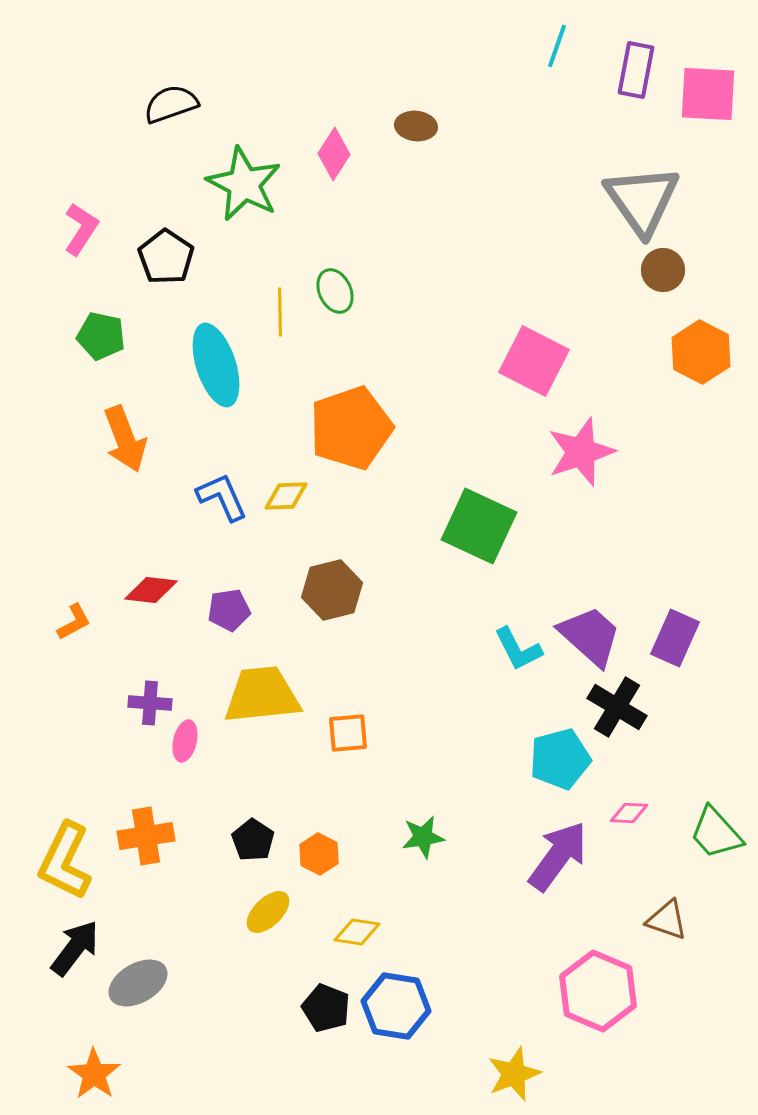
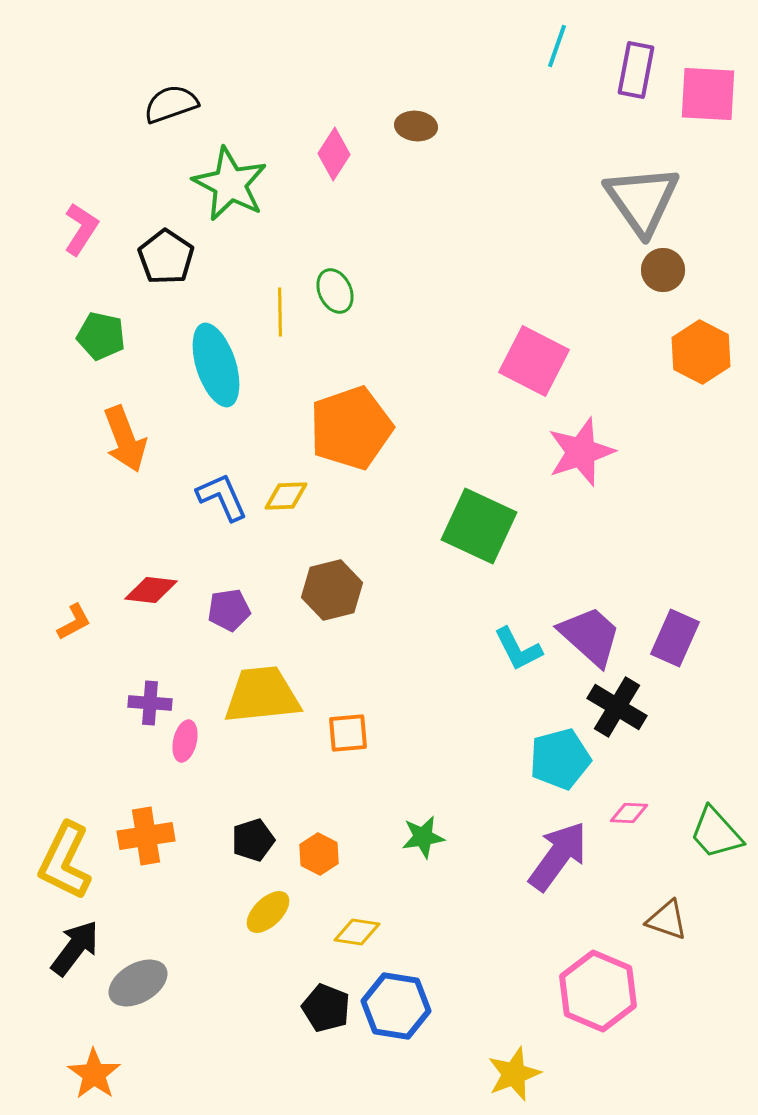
green star at (244, 184): moved 14 px left
black pentagon at (253, 840): rotated 21 degrees clockwise
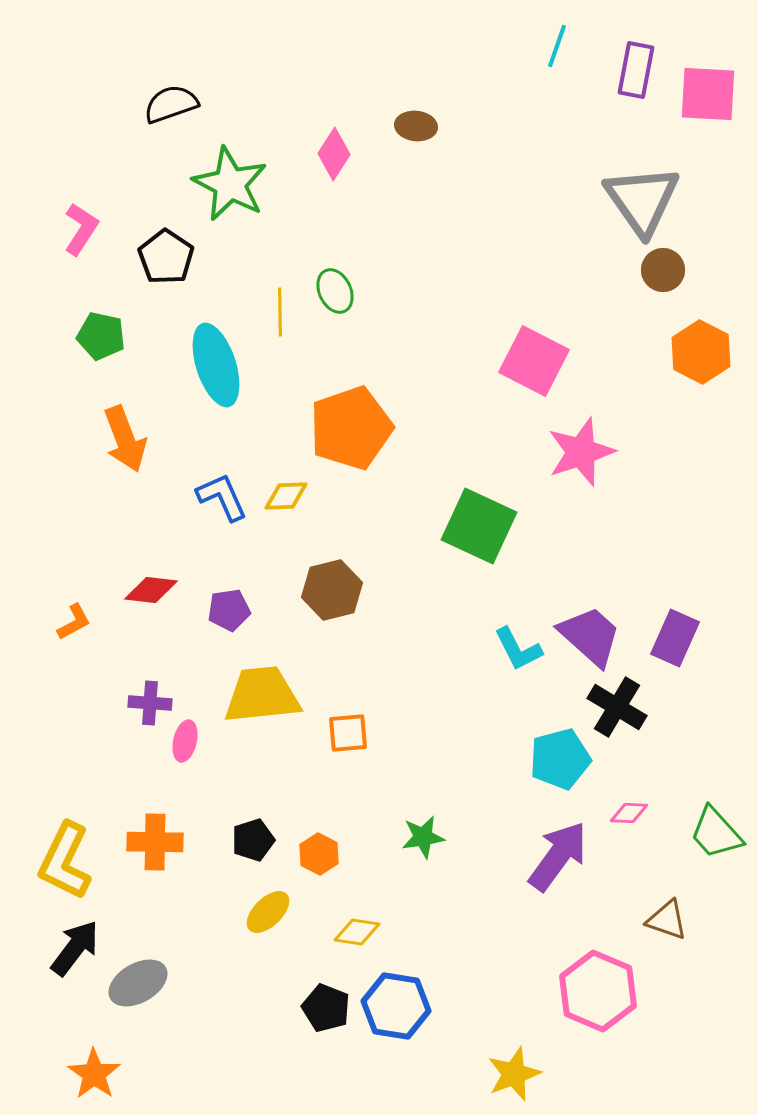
orange cross at (146, 836): moved 9 px right, 6 px down; rotated 10 degrees clockwise
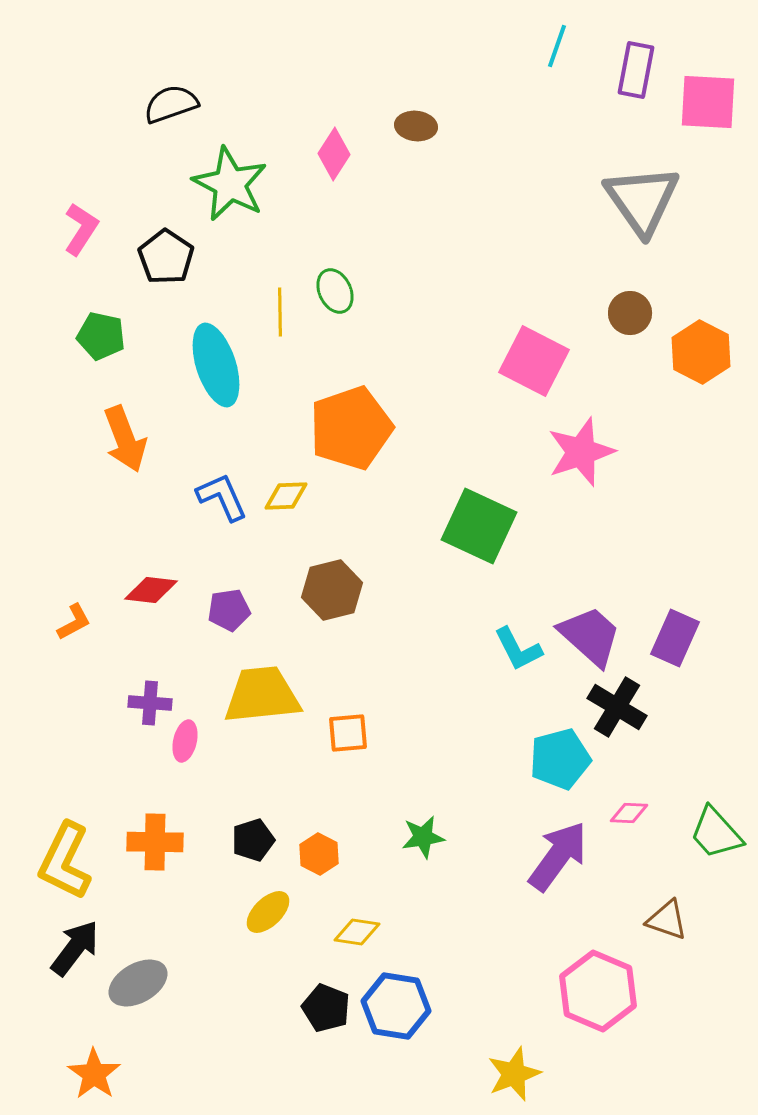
pink square at (708, 94): moved 8 px down
brown circle at (663, 270): moved 33 px left, 43 px down
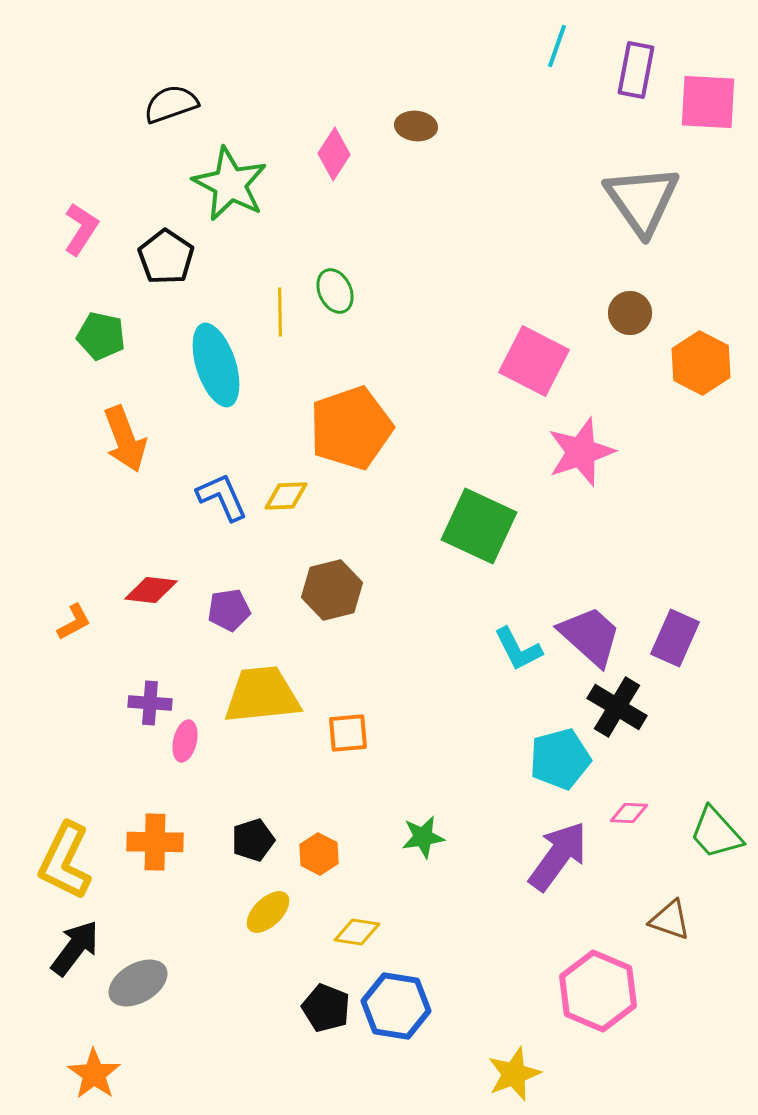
orange hexagon at (701, 352): moved 11 px down
brown triangle at (667, 920): moved 3 px right
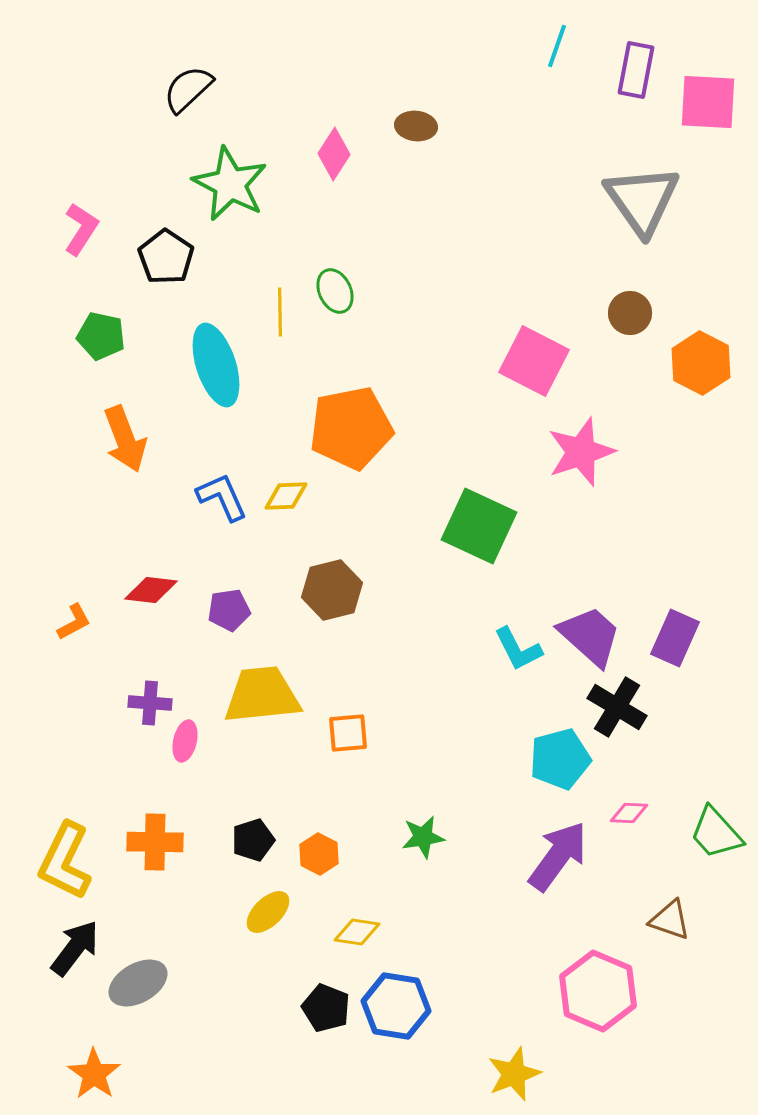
black semicircle at (171, 104): moved 17 px right, 15 px up; rotated 24 degrees counterclockwise
orange pentagon at (351, 428): rotated 8 degrees clockwise
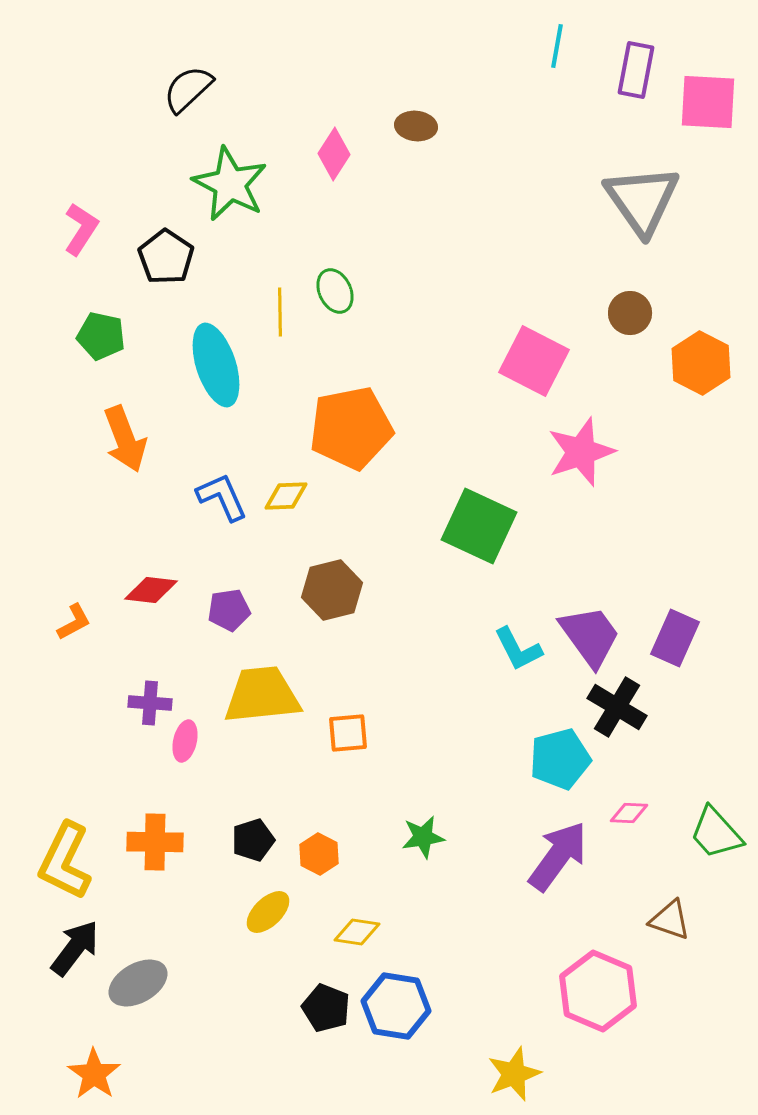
cyan line at (557, 46): rotated 9 degrees counterclockwise
purple trapezoid at (590, 636): rotated 12 degrees clockwise
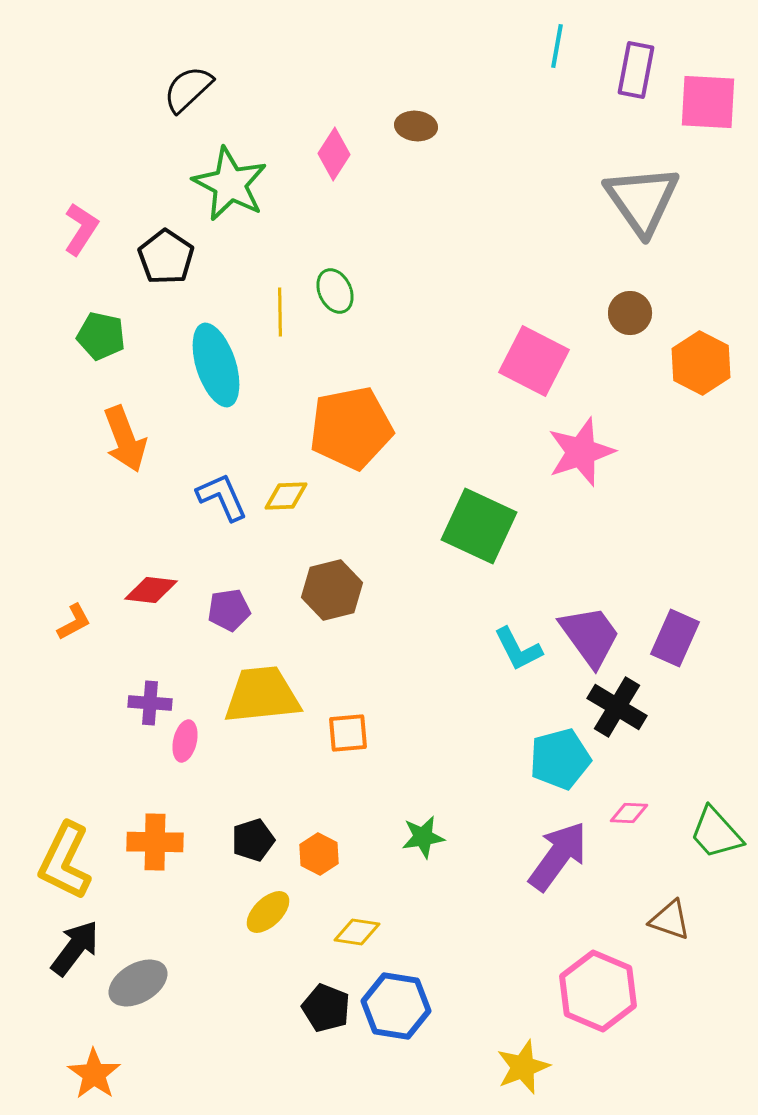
yellow star at (514, 1074): moved 9 px right, 7 px up
